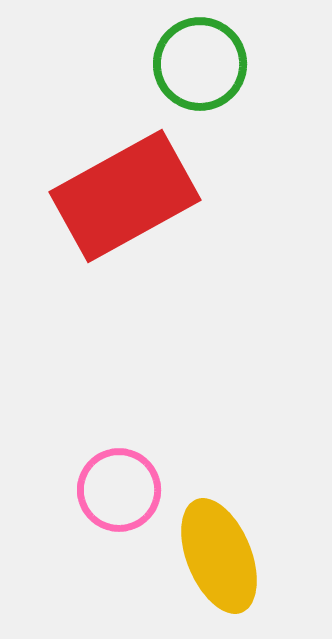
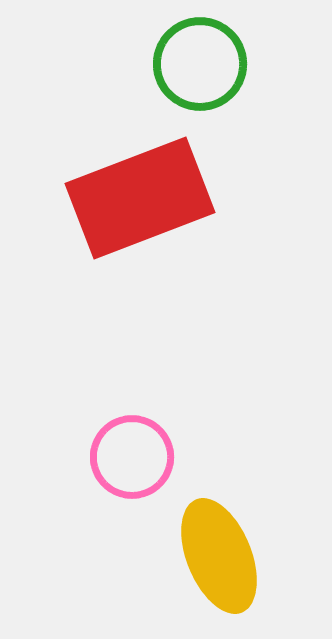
red rectangle: moved 15 px right, 2 px down; rotated 8 degrees clockwise
pink circle: moved 13 px right, 33 px up
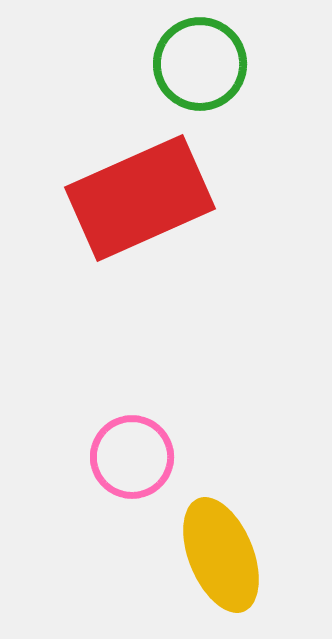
red rectangle: rotated 3 degrees counterclockwise
yellow ellipse: moved 2 px right, 1 px up
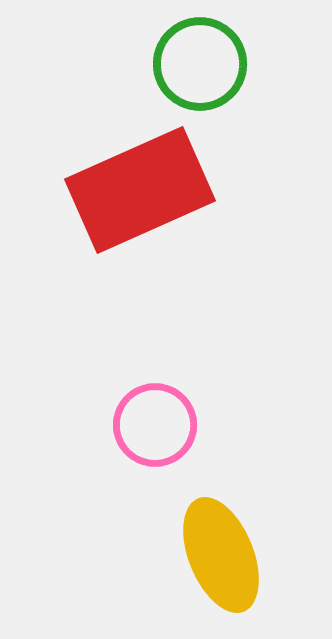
red rectangle: moved 8 px up
pink circle: moved 23 px right, 32 px up
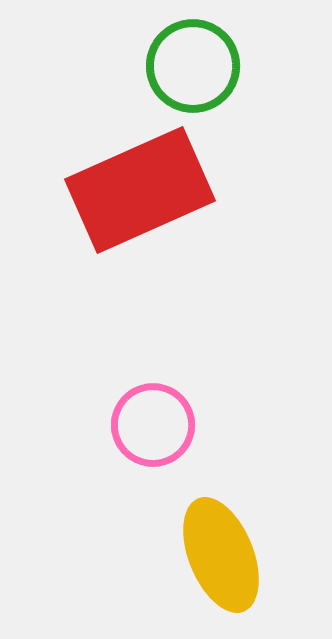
green circle: moved 7 px left, 2 px down
pink circle: moved 2 px left
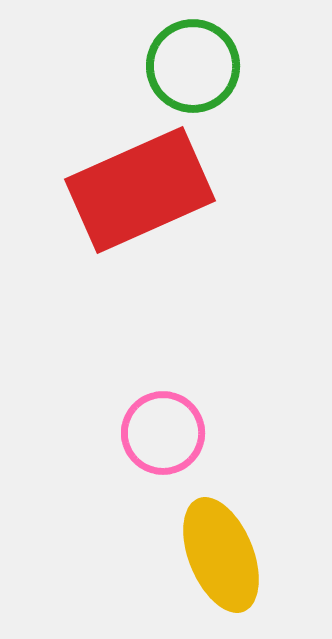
pink circle: moved 10 px right, 8 px down
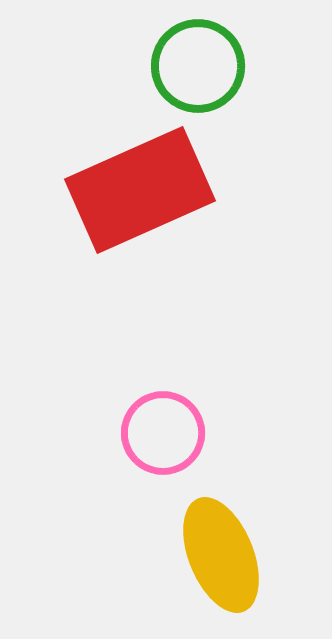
green circle: moved 5 px right
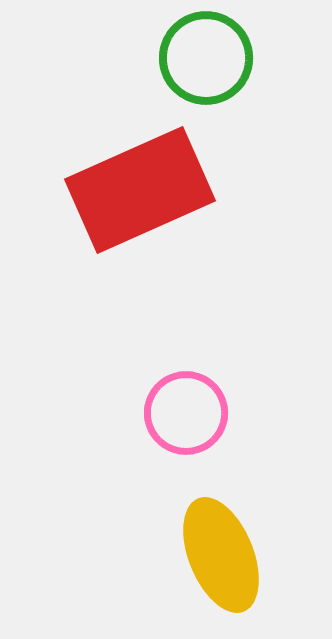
green circle: moved 8 px right, 8 px up
pink circle: moved 23 px right, 20 px up
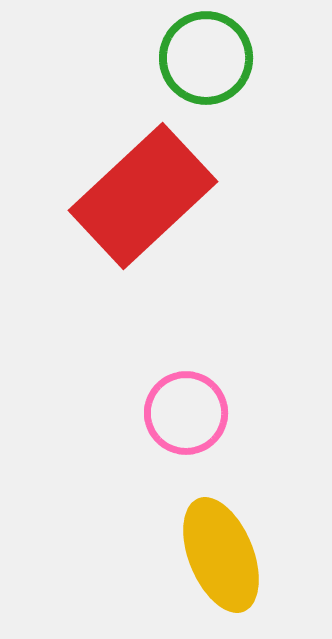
red rectangle: moved 3 px right, 6 px down; rotated 19 degrees counterclockwise
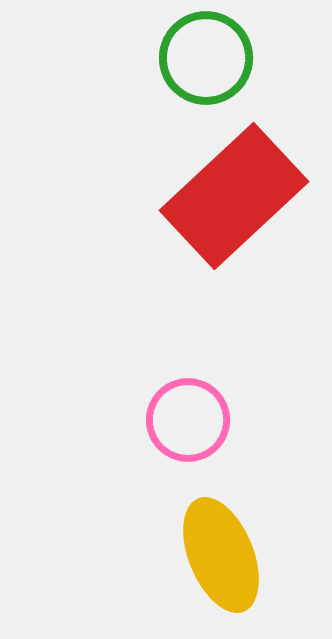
red rectangle: moved 91 px right
pink circle: moved 2 px right, 7 px down
